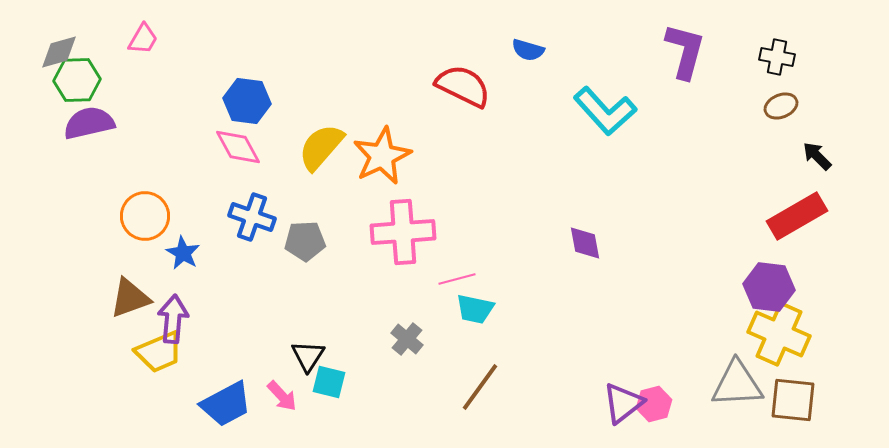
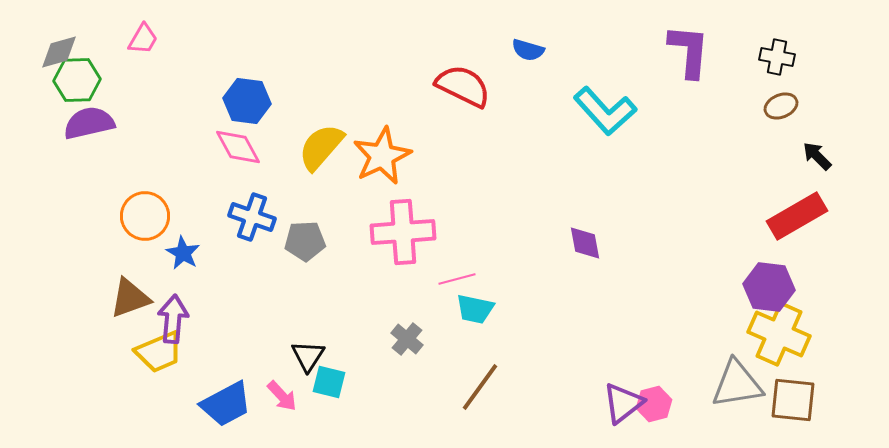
purple L-shape: moved 4 px right; rotated 10 degrees counterclockwise
gray triangle: rotated 6 degrees counterclockwise
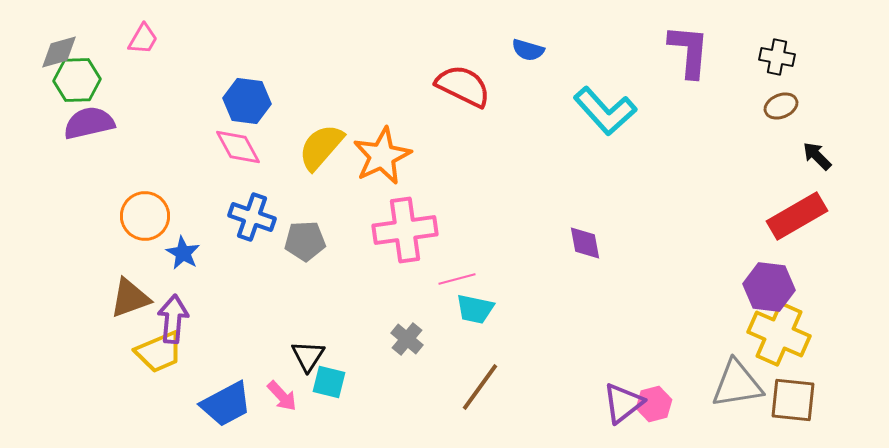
pink cross: moved 2 px right, 2 px up; rotated 4 degrees counterclockwise
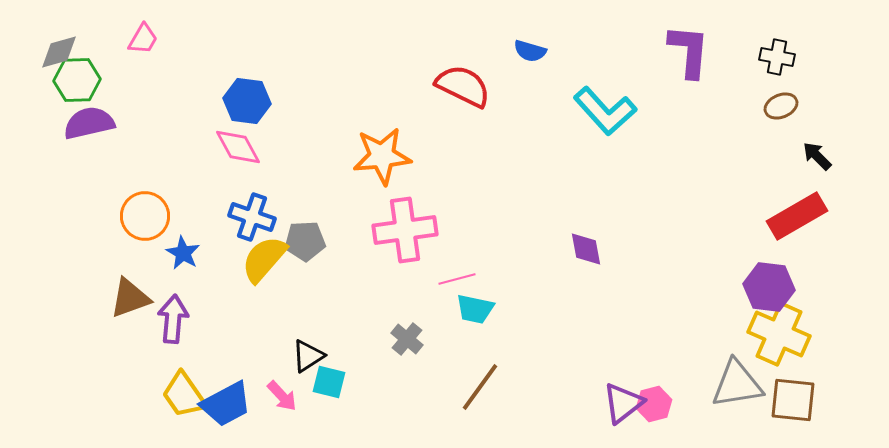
blue semicircle: moved 2 px right, 1 px down
yellow semicircle: moved 57 px left, 112 px down
orange star: rotated 20 degrees clockwise
purple diamond: moved 1 px right, 6 px down
yellow trapezoid: moved 25 px right, 43 px down; rotated 78 degrees clockwise
black triangle: rotated 24 degrees clockwise
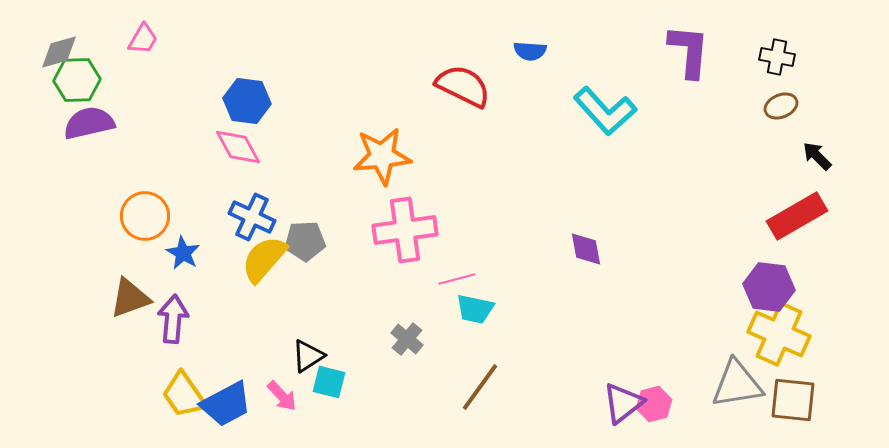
blue semicircle: rotated 12 degrees counterclockwise
blue cross: rotated 6 degrees clockwise
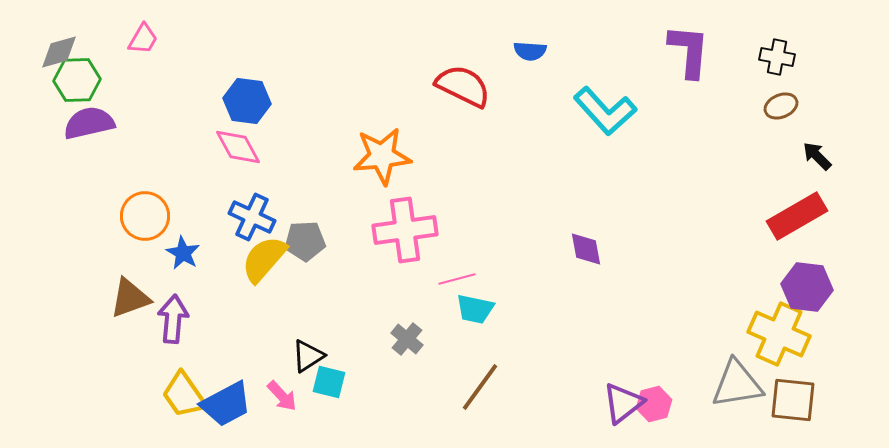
purple hexagon: moved 38 px right
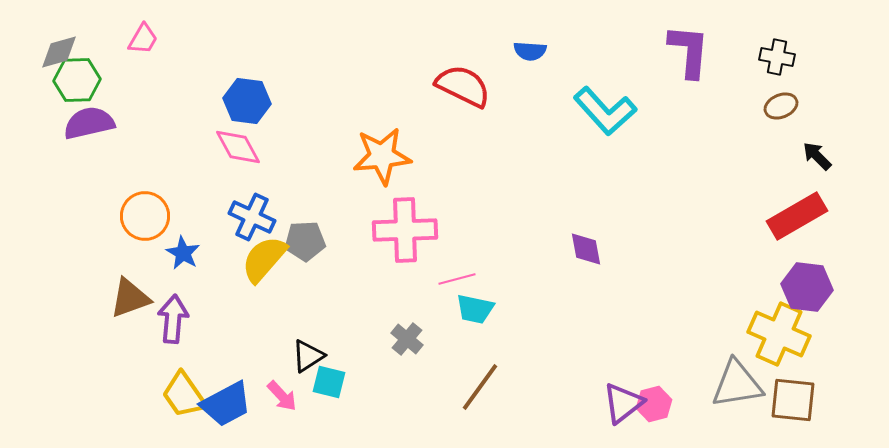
pink cross: rotated 6 degrees clockwise
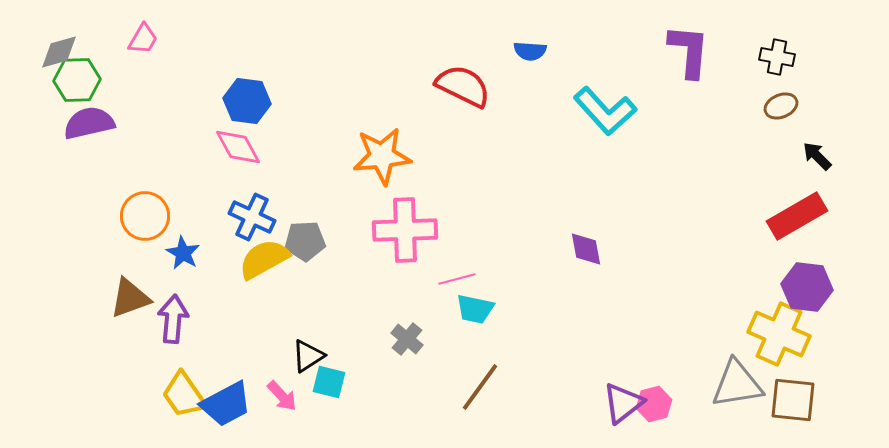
yellow semicircle: rotated 20 degrees clockwise
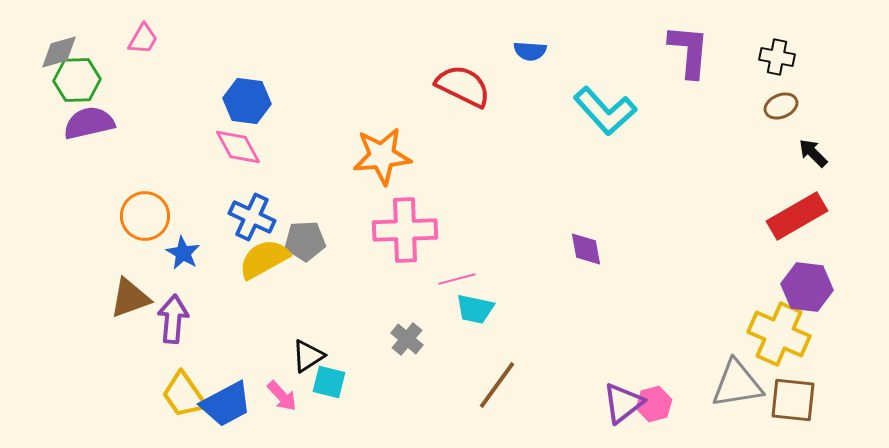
black arrow: moved 4 px left, 3 px up
brown line: moved 17 px right, 2 px up
